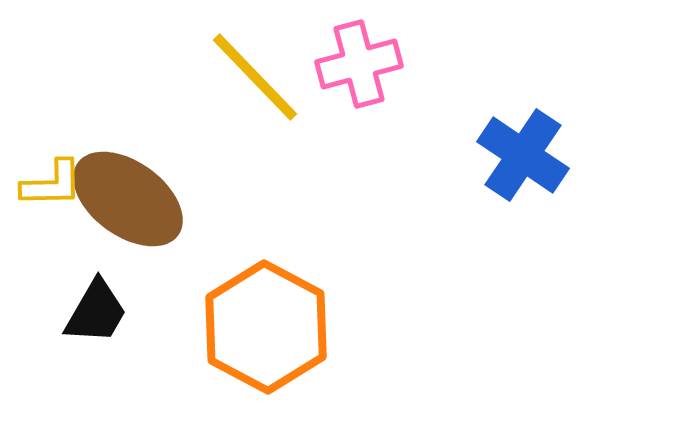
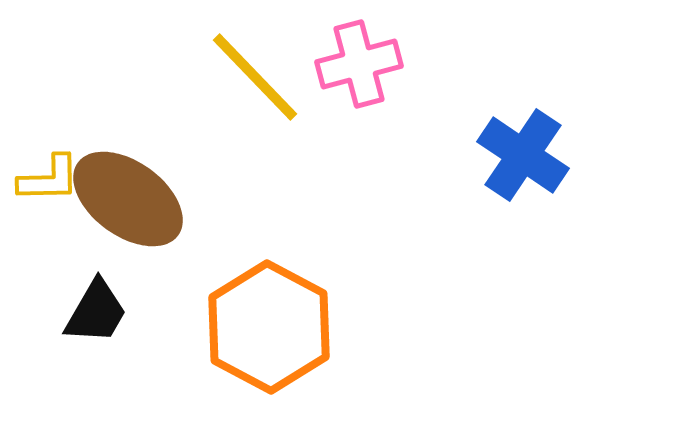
yellow L-shape: moved 3 px left, 5 px up
orange hexagon: moved 3 px right
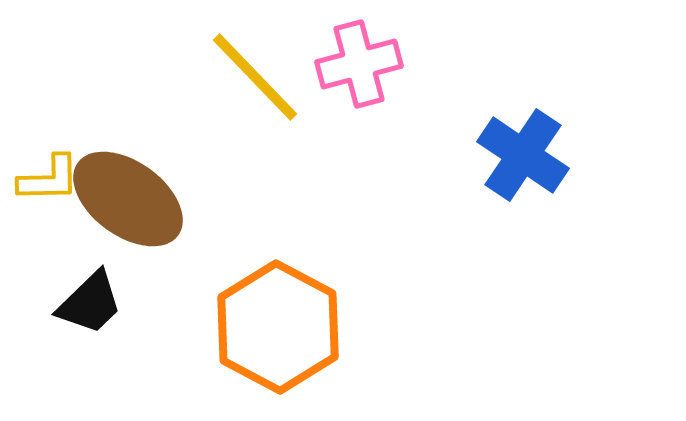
black trapezoid: moved 6 px left, 9 px up; rotated 16 degrees clockwise
orange hexagon: moved 9 px right
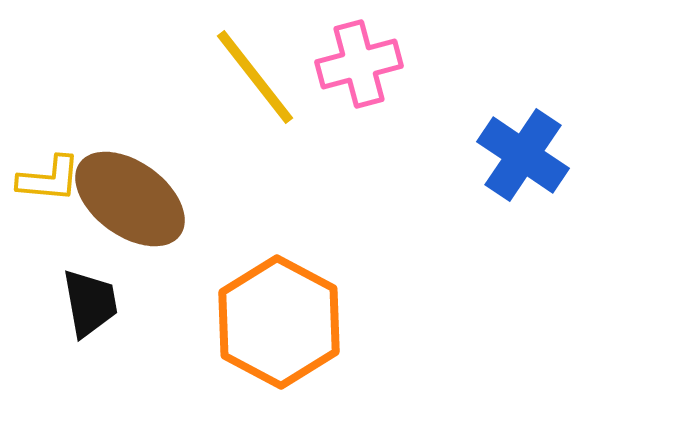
yellow line: rotated 6 degrees clockwise
yellow L-shape: rotated 6 degrees clockwise
brown ellipse: moved 2 px right
black trapezoid: rotated 56 degrees counterclockwise
orange hexagon: moved 1 px right, 5 px up
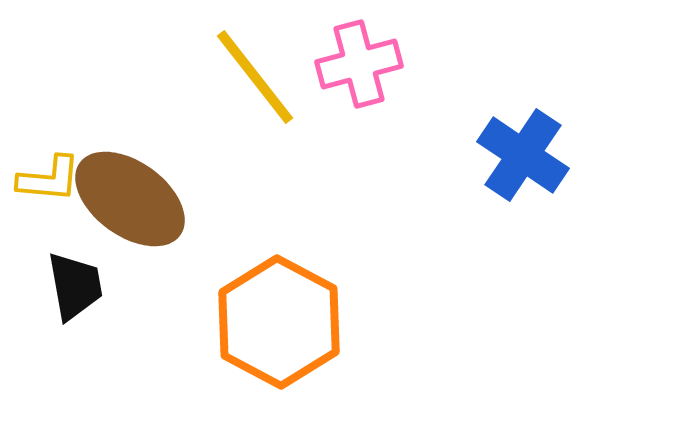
black trapezoid: moved 15 px left, 17 px up
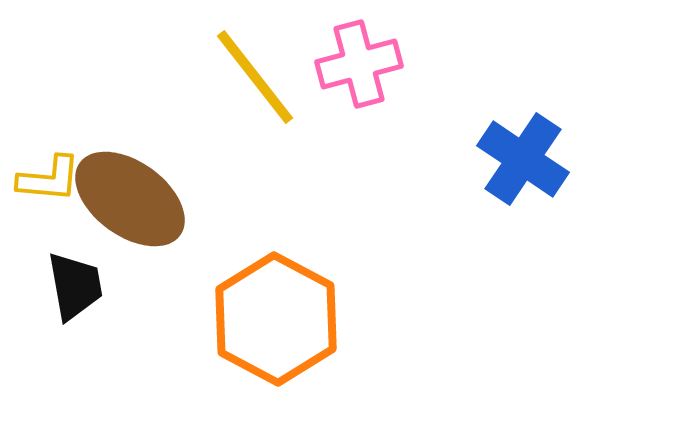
blue cross: moved 4 px down
orange hexagon: moved 3 px left, 3 px up
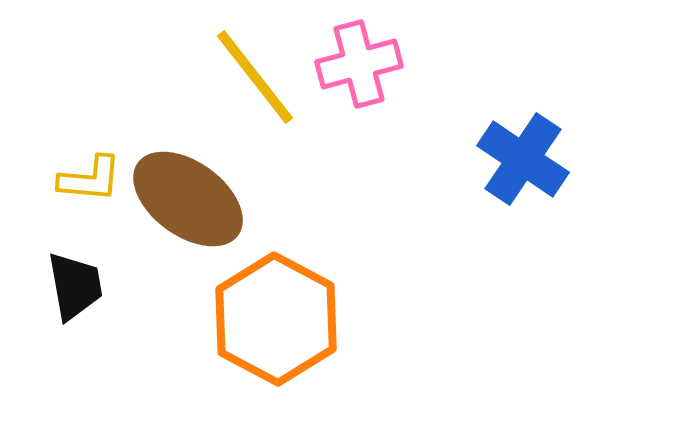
yellow L-shape: moved 41 px right
brown ellipse: moved 58 px right
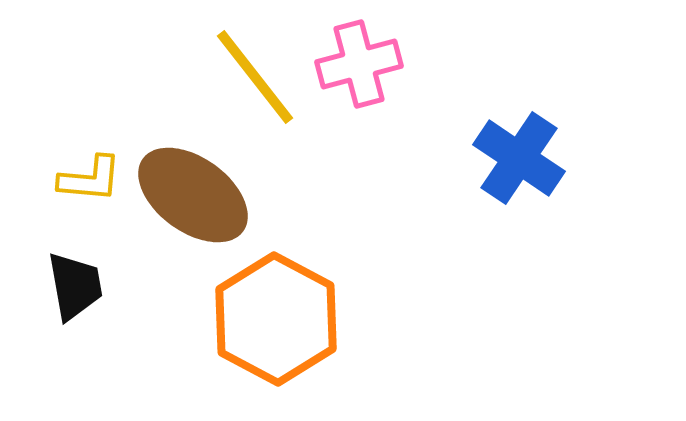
blue cross: moved 4 px left, 1 px up
brown ellipse: moved 5 px right, 4 px up
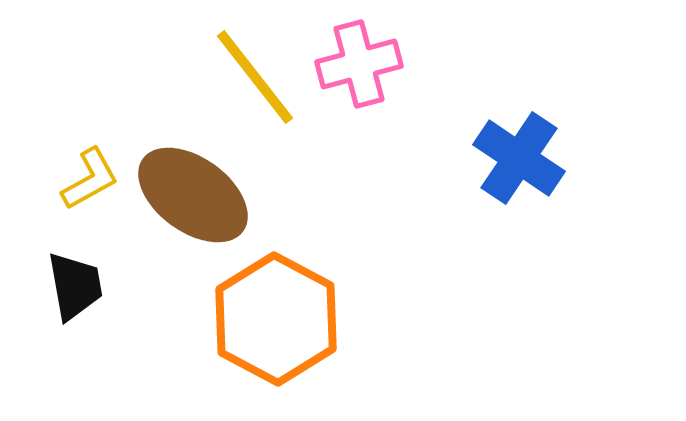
yellow L-shape: rotated 34 degrees counterclockwise
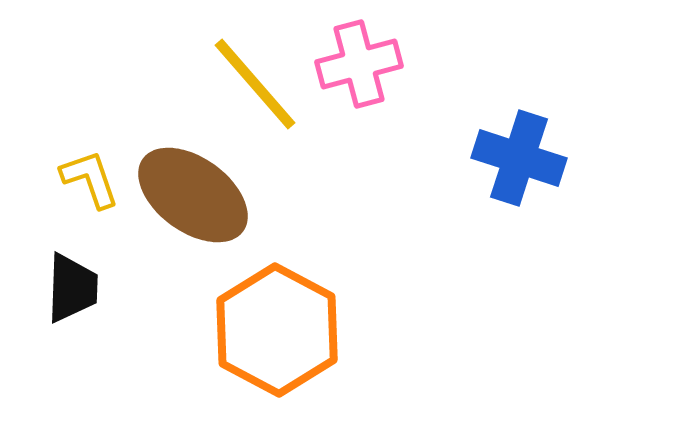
yellow line: moved 7 px down; rotated 3 degrees counterclockwise
blue cross: rotated 16 degrees counterclockwise
yellow L-shape: rotated 80 degrees counterclockwise
black trapezoid: moved 3 px left, 2 px down; rotated 12 degrees clockwise
orange hexagon: moved 1 px right, 11 px down
